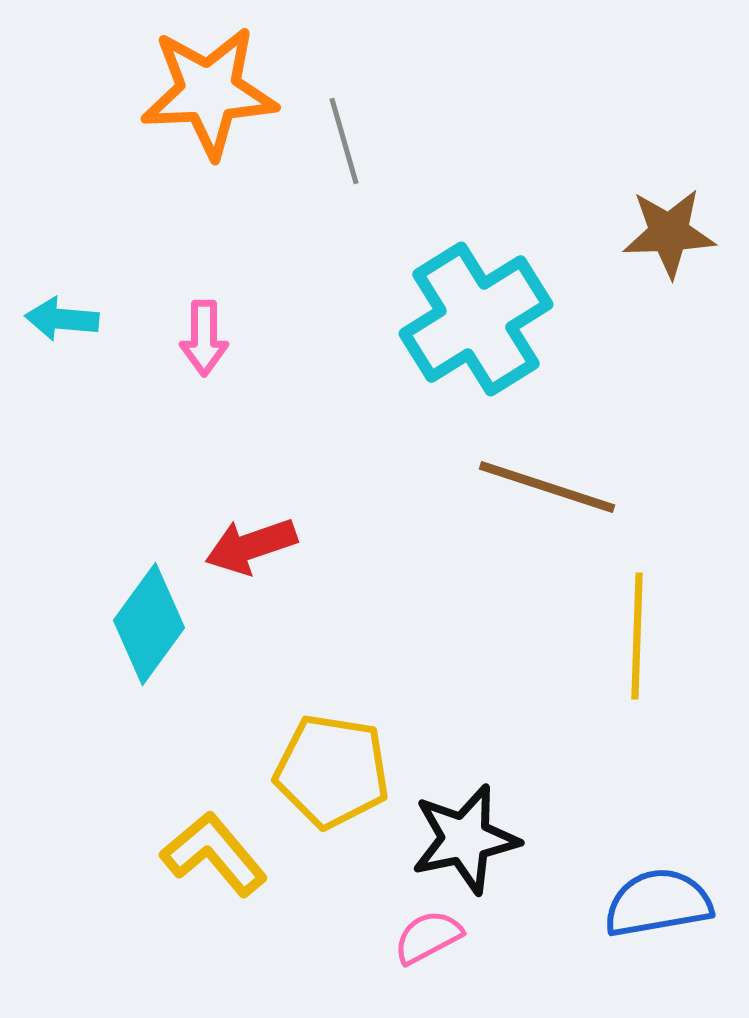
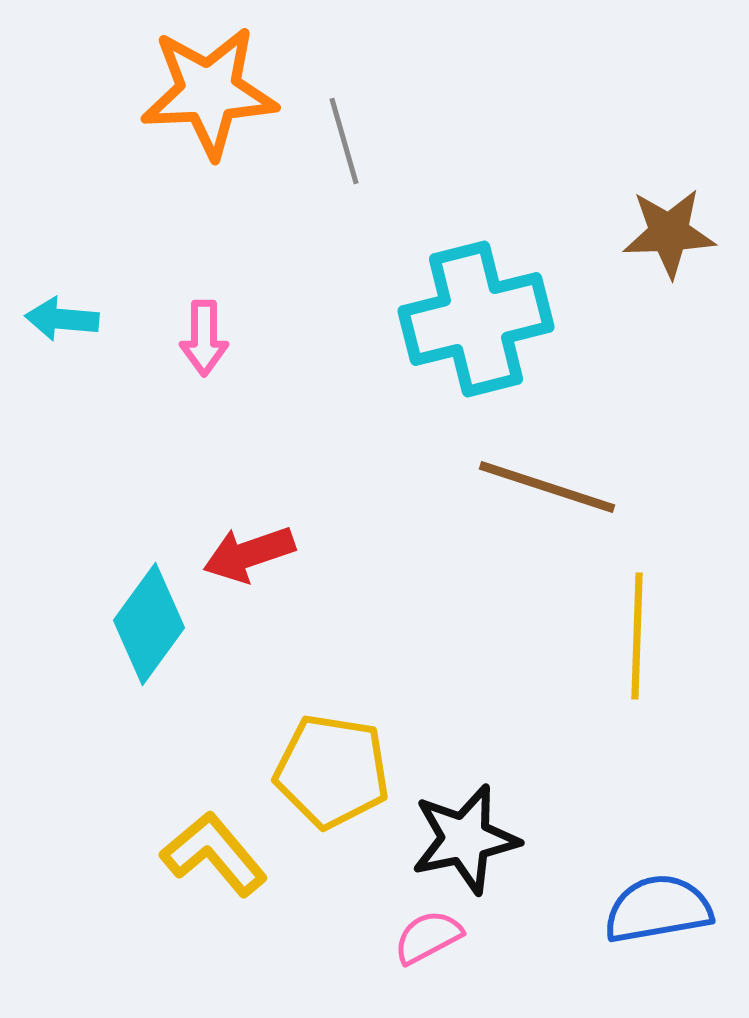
cyan cross: rotated 18 degrees clockwise
red arrow: moved 2 px left, 8 px down
blue semicircle: moved 6 px down
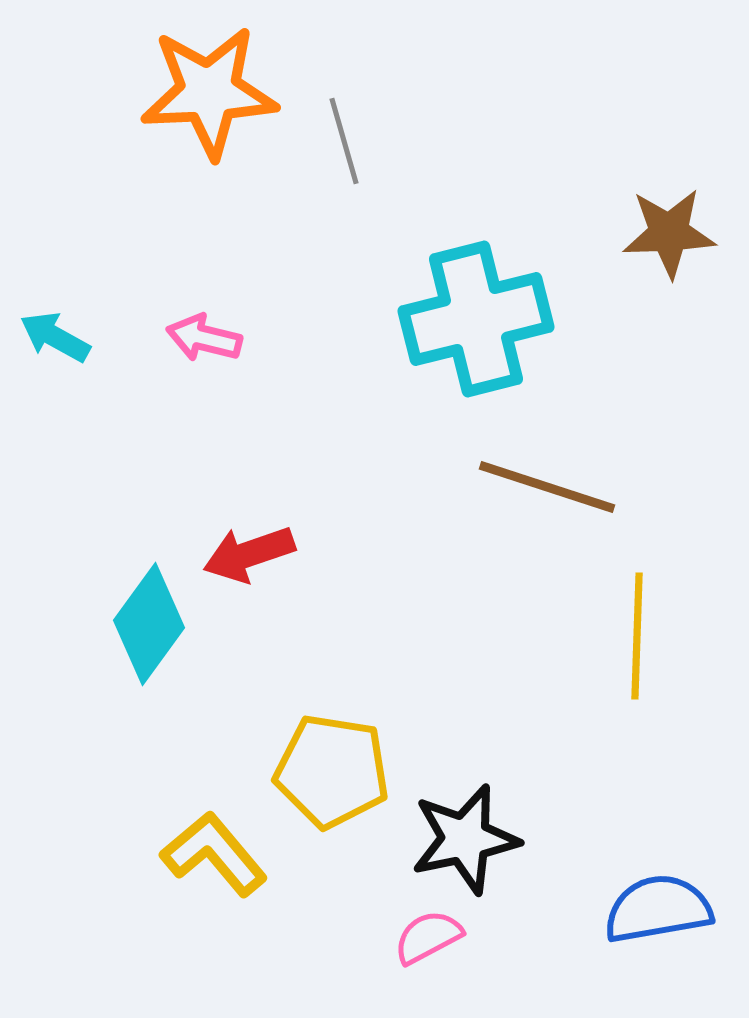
cyan arrow: moved 7 px left, 18 px down; rotated 24 degrees clockwise
pink arrow: rotated 104 degrees clockwise
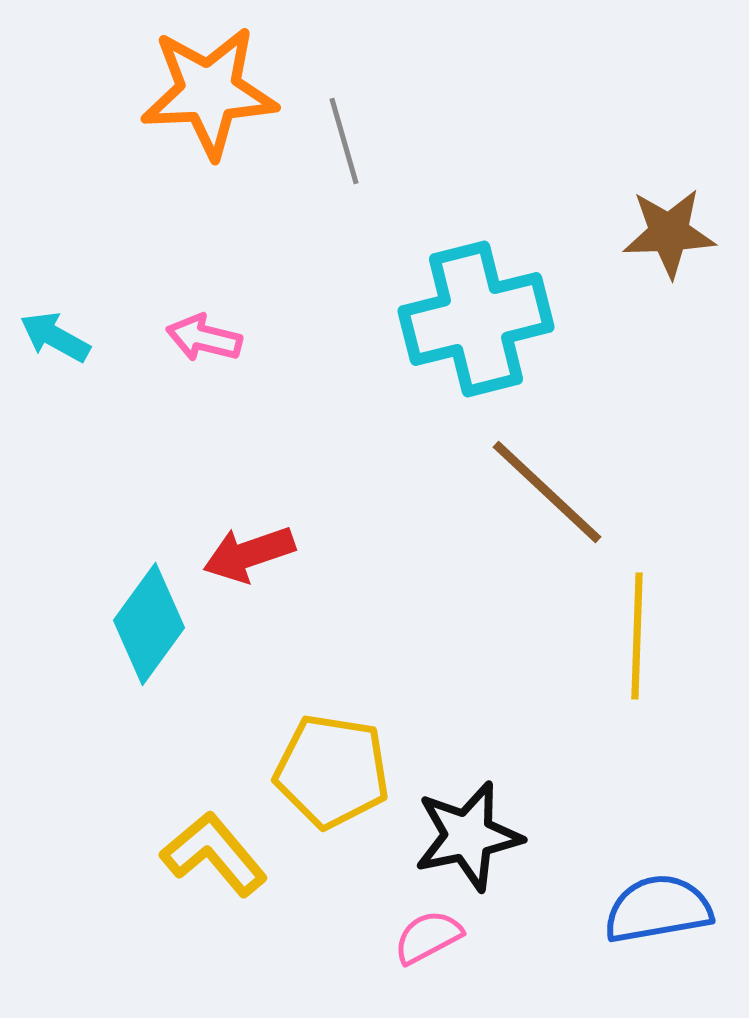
brown line: moved 5 px down; rotated 25 degrees clockwise
black star: moved 3 px right, 3 px up
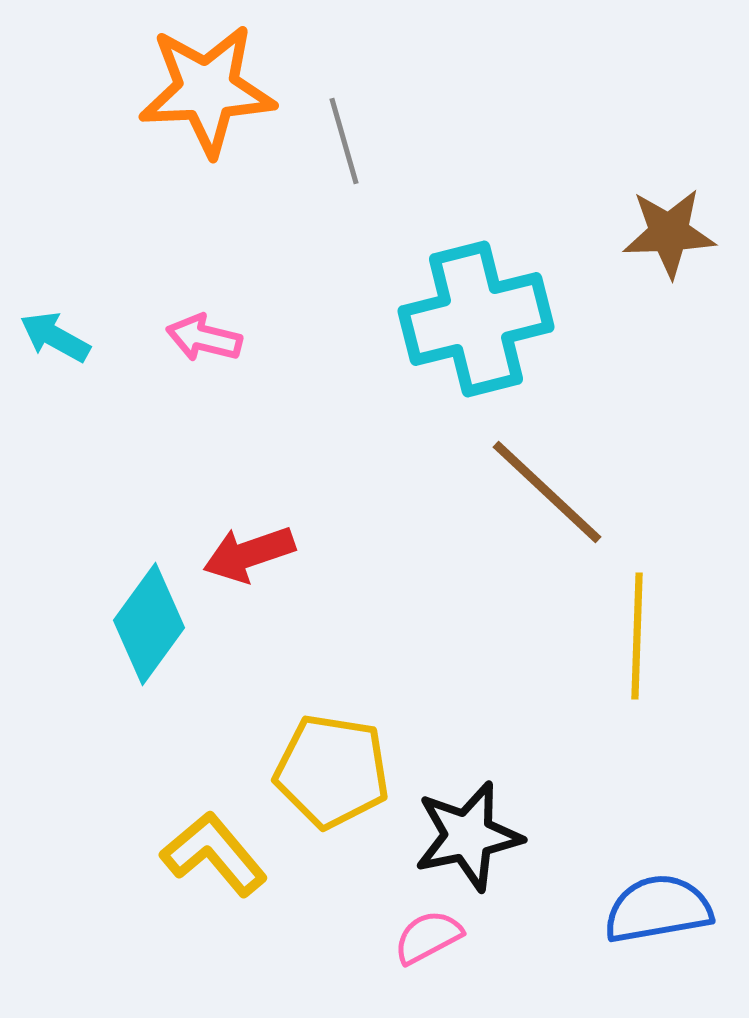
orange star: moved 2 px left, 2 px up
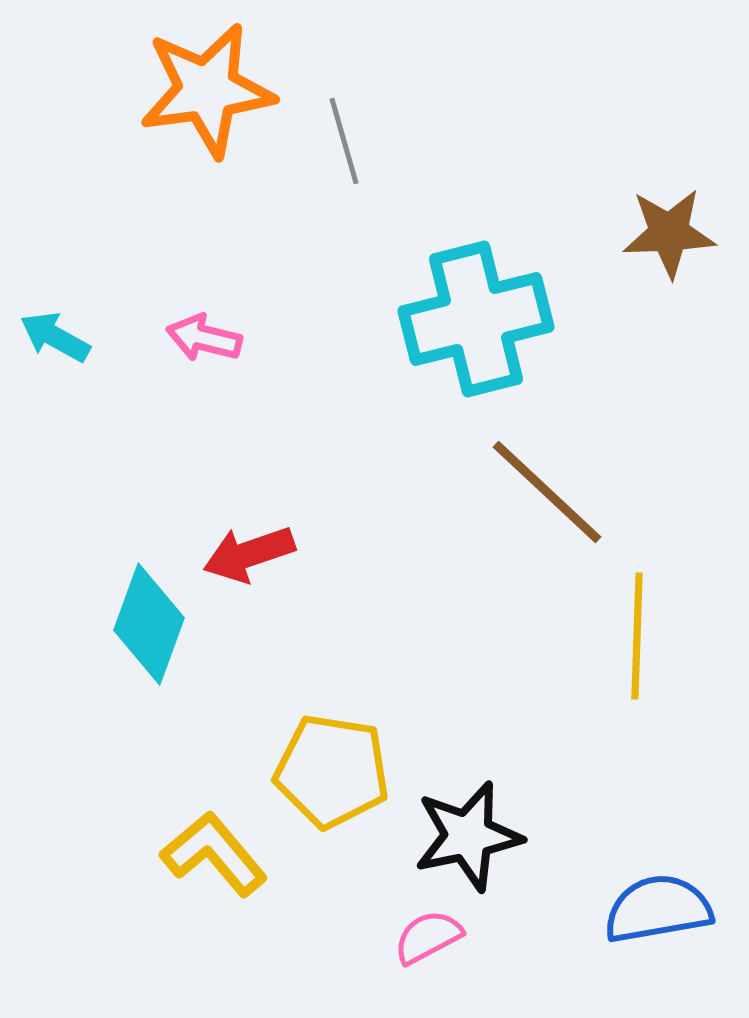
orange star: rotated 5 degrees counterclockwise
cyan diamond: rotated 16 degrees counterclockwise
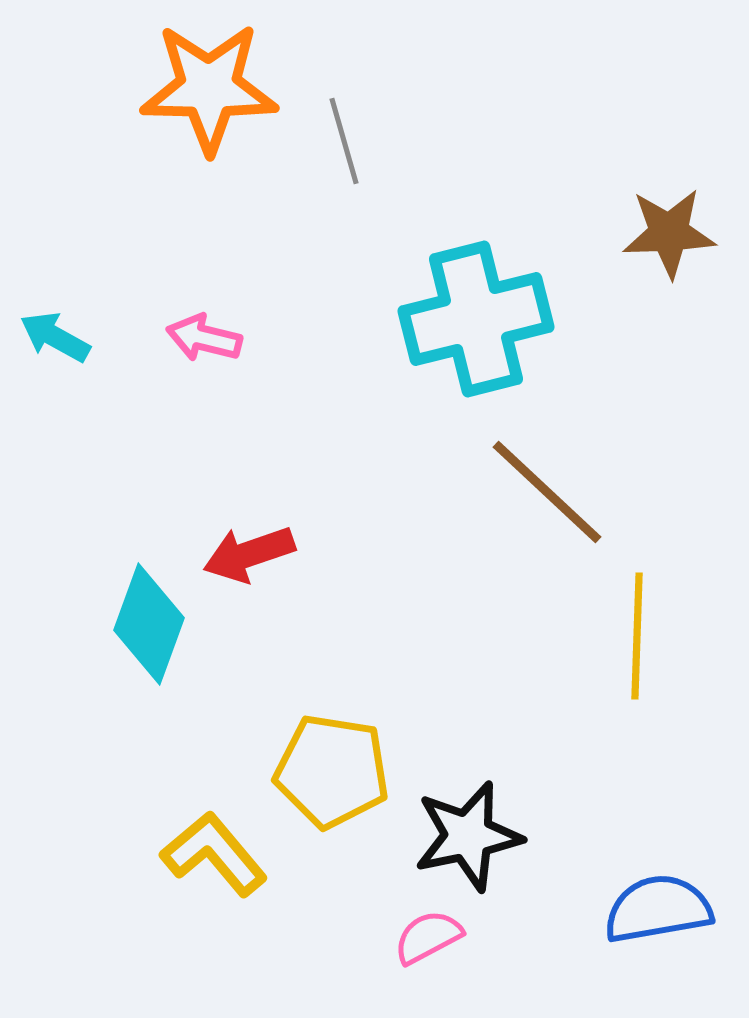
orange star: moved 2 px right, 2 px up; rotated 9 degrees clockwise
